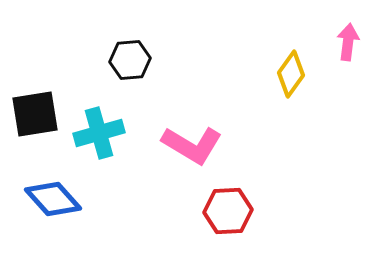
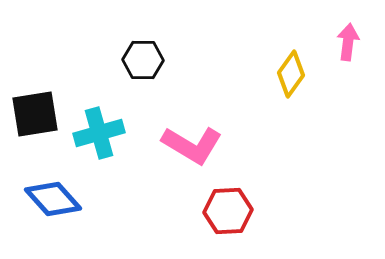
black hexagon: moved 13 px right; rotated 6 degrees clockwise
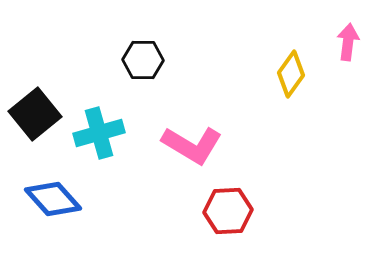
black square: rotated 30 degrees counterclockwise
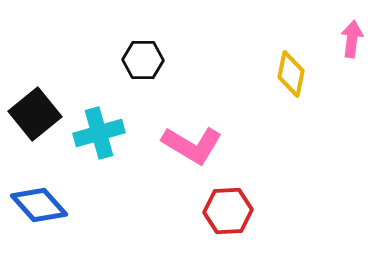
pink arrow: moved 4 px right, 3 px up
yellow diamond: rotated 24 degrees counterclockwise
blue diamond: moved 14 px left, 6 px down
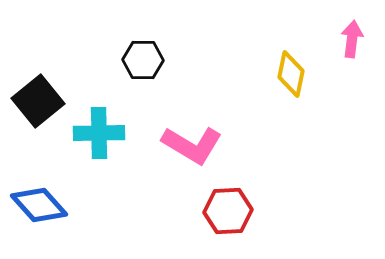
black square: moved 3 px right, 13 px up
cyan cross: rotated 15 degrees clockwise
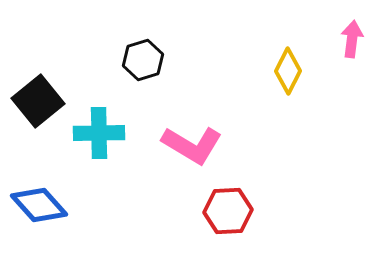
black hexagon: rotated 18 degrees counterclockwise
yellow diamond: moved 3 px left, 3 px up; rotated 15 degrees clockwise
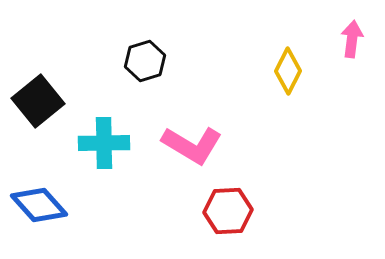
black hexagon: moved 2 px right, 1 px down
cyan cross: moved 5 px right, 10 px down
